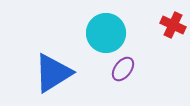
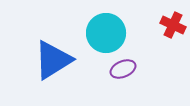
purple ellipse: rotated 30 degrees clockwise
blue triangle: moved 13 px up
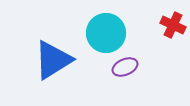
purple ellipse: moved 2 px right, 2 px up
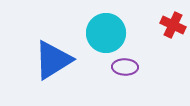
purple ellipse: rotated 25 degrees clockwise
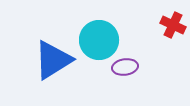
cyan circle: moved 7 px left, 7 px down
purple ellipse: rotated 10 degrees counterclockwise
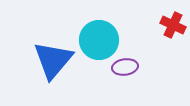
blue triangle: rotated 18 degrees counterclockwise
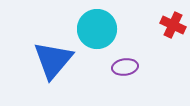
cyan circle: moved 2 px left, 11 px up
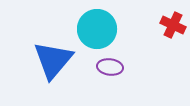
purple ellipse: moved 15 px left; rotated 15 degrees clockwise
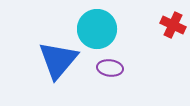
blue triangle: moved 5 px right
purple ellipse: moved 1 px down
